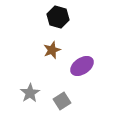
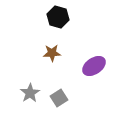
brown star: moved 3 px down; rotated 18 degrees clockwise
purple ellipse: moved 12 px right
gray square: moved 3 px left, 3 px up
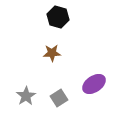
purple ellipse: moved 18 px down
gray star: moved 4 px left, 3 px down
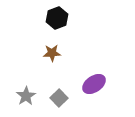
black hexagon: moved 1 px left, 1 px down; rotated 25 degrees clockwise
gray square: rotated 12 degrees counterclockwise
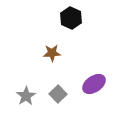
black hexagon: moved 14 px right; rotated 15 degrees counterclockwise
gray square: moved 1 px left, 4 px up
